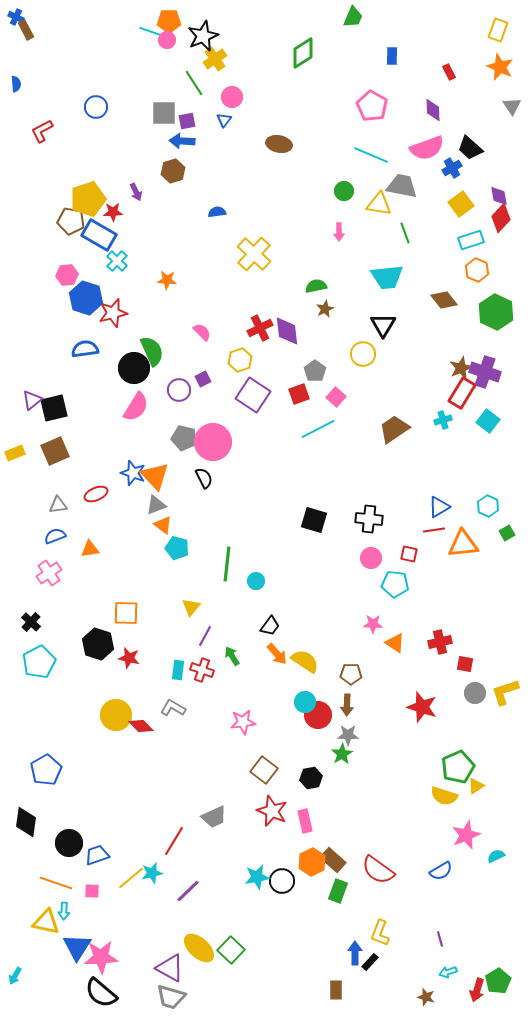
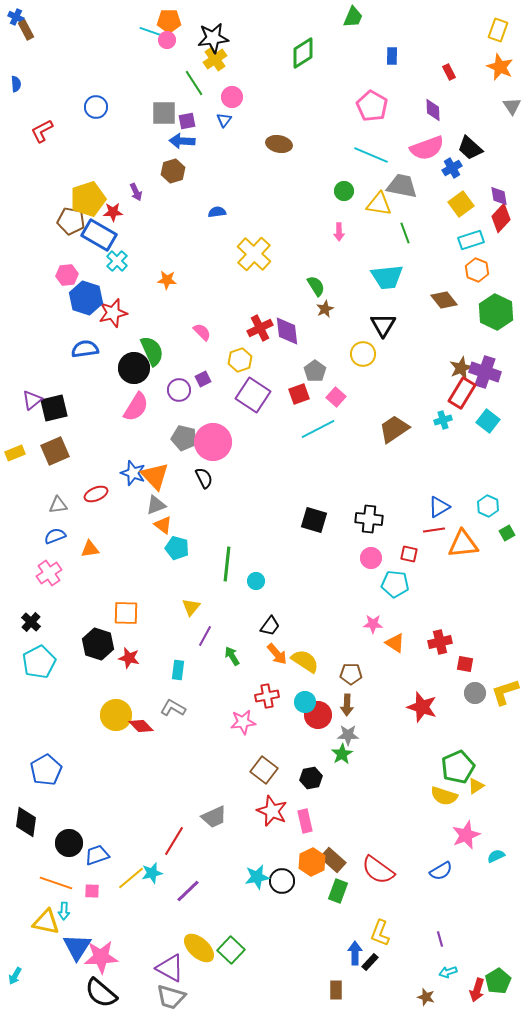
black star at (203, 36): moved 10 px right, 2 px down; rotated 16 degrees clockwise
green semicircle at (316, 286): rotated 70 degrees clockwise
red cross at (202, 670): moved 65 px right, 26 px down; rotated 30 degrees counterclockwise
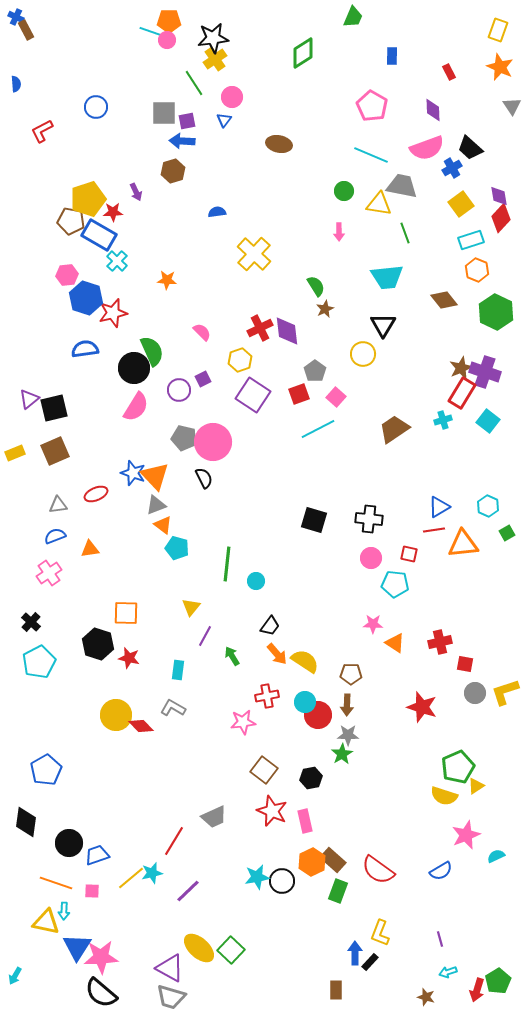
purple triangle at (32, 400): moved 3 px left, 1 px up
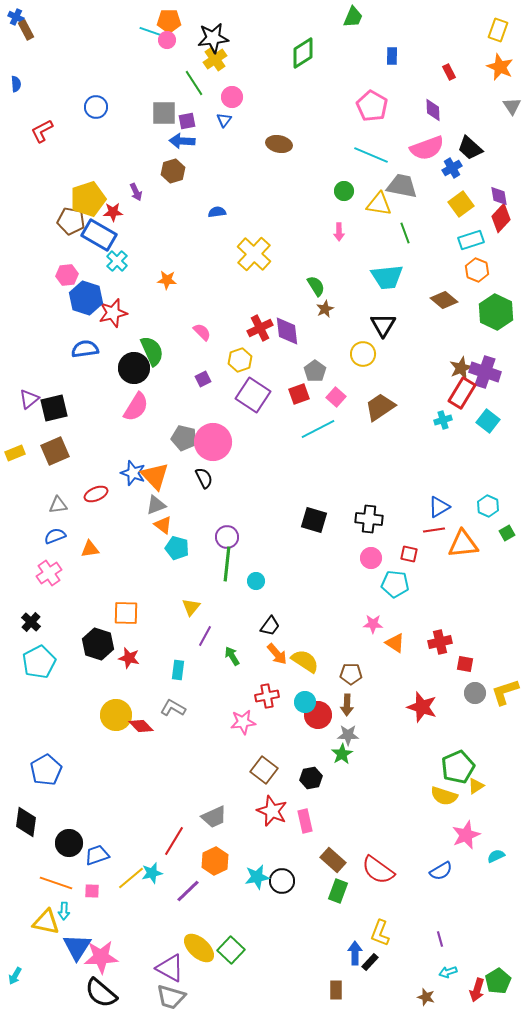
brown diamond at (444, 300): rotated 12 degrees counterclockwise
purple circle at (179, 390): moved 48 px right, 147 px down
brown trapezoid at (394, 429): moved 14 px left, 22 px up
orange hexagon at (312, 862): moved 97 px left, 1 px up
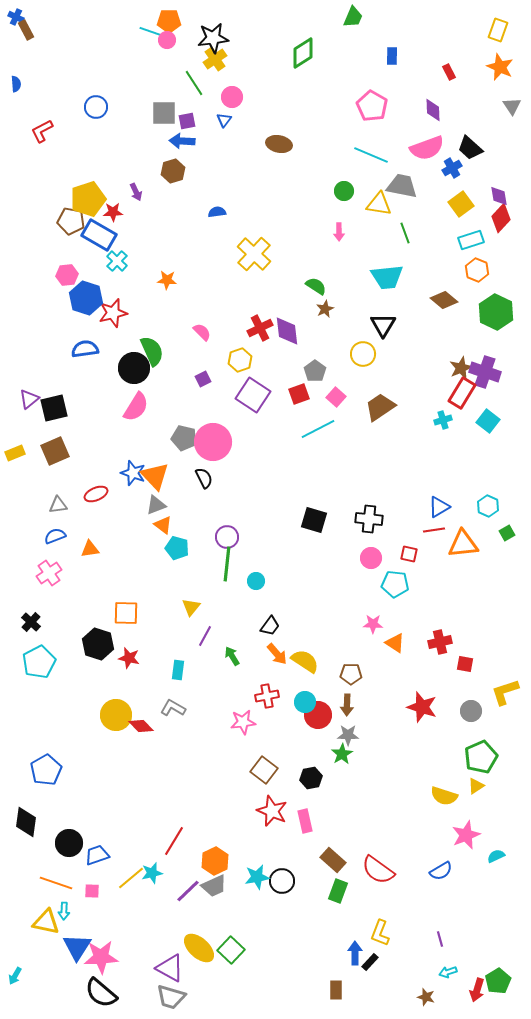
green semicircle at (316, 286): rotated 25 degrees counterclockwise
gray circle at (475, 693): moved 4 px left, 18 px down
green pentagon at (458, 767): moved 23 px right, 10 px up
gray trapezoid at (214, 817): moved 69 px down
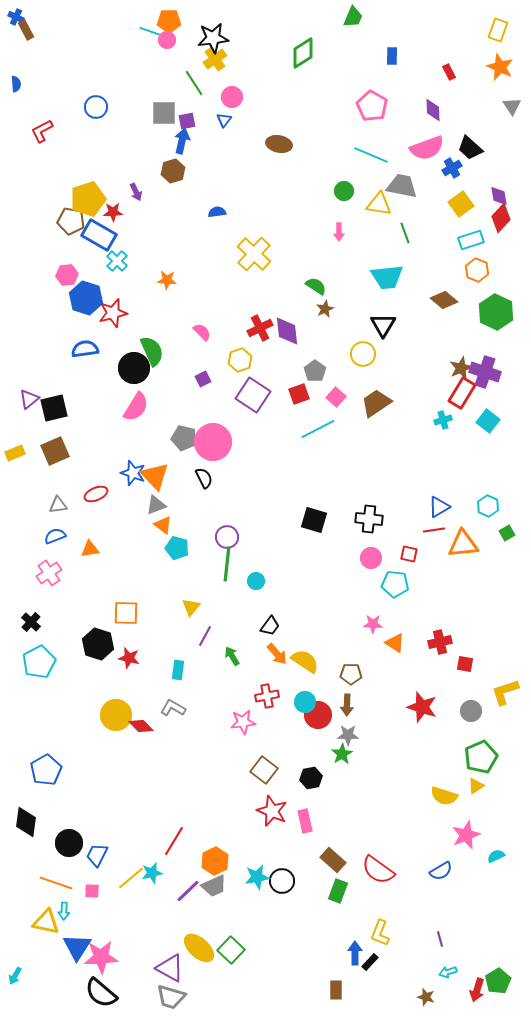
blue arrow at (182, 141): rotated 100 degrees clockwise
brown trapezoid at (380, 407): moved 4 px left, 4 px up
blue trapezoid at (97, 855): rotated 45 degrees counterclockwise
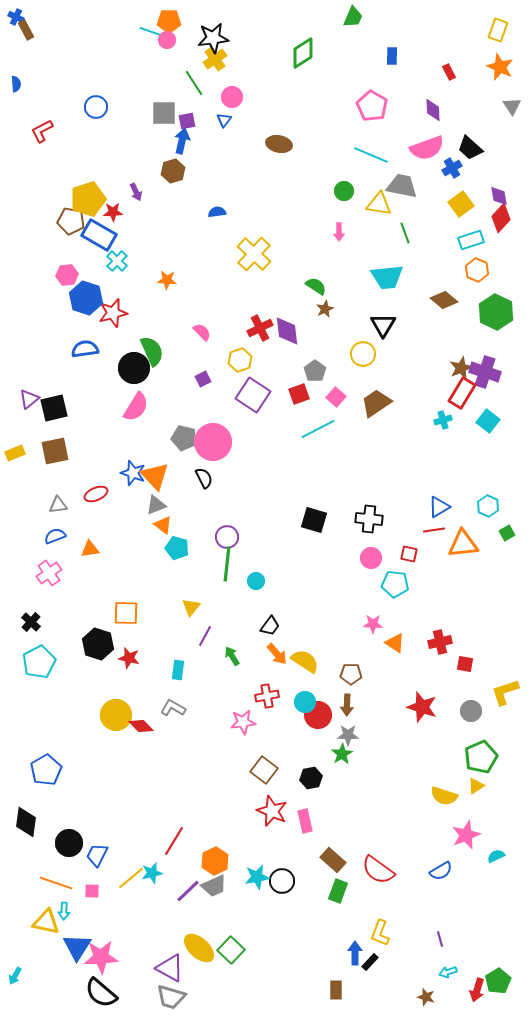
brown square at (55, 451): rotated 12 degrees clockwise
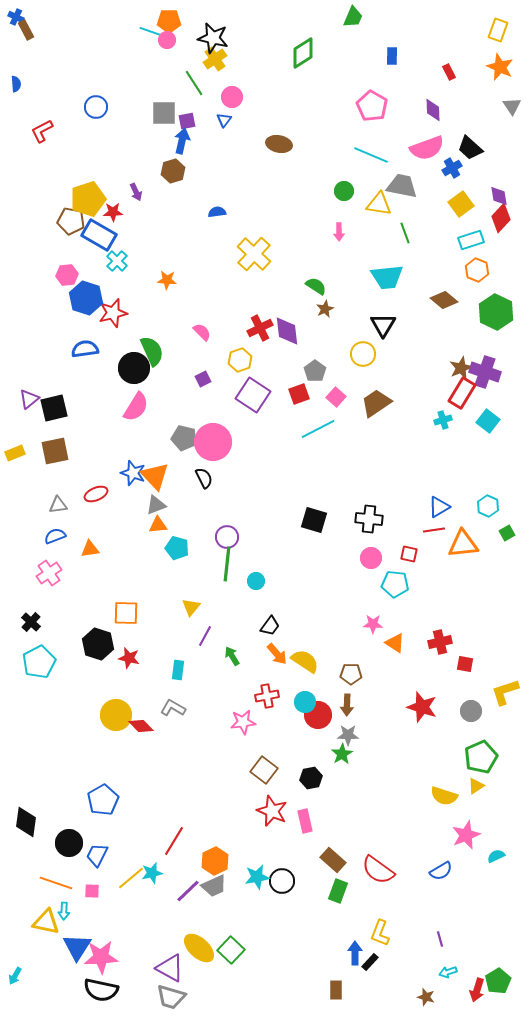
black star at (213, 38): rotated 20 degrees clockwise
orange triangle at (163, 525): moved 5 px left; rotated 42 degrees counterclockwise
blue pentagon at (46, 770): moved 57 px right, 30 px down
black semicircle at (101, 993): moved 3 px up; rotated 28 degrees counterclockwise
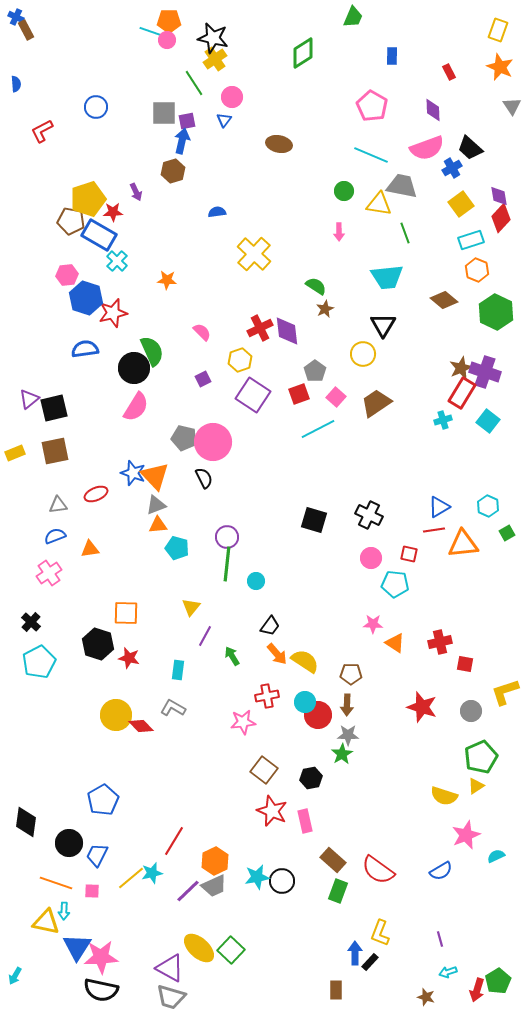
black cross at (369, 519): moved 4 px up; rotated 20 degrees clockwise
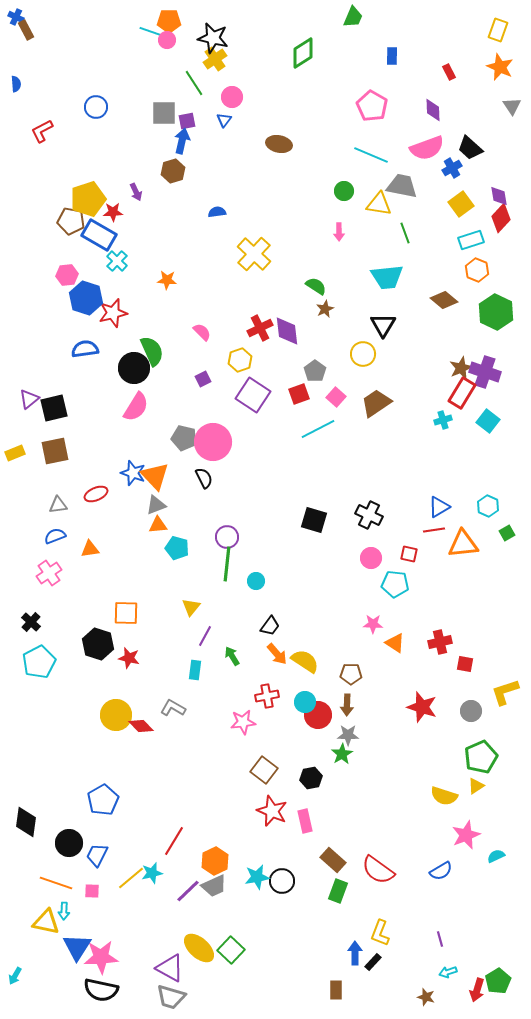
cyan rectangle at (178, 670): moved 17 px right
black rectangle at (370, 962): moved 3 px right
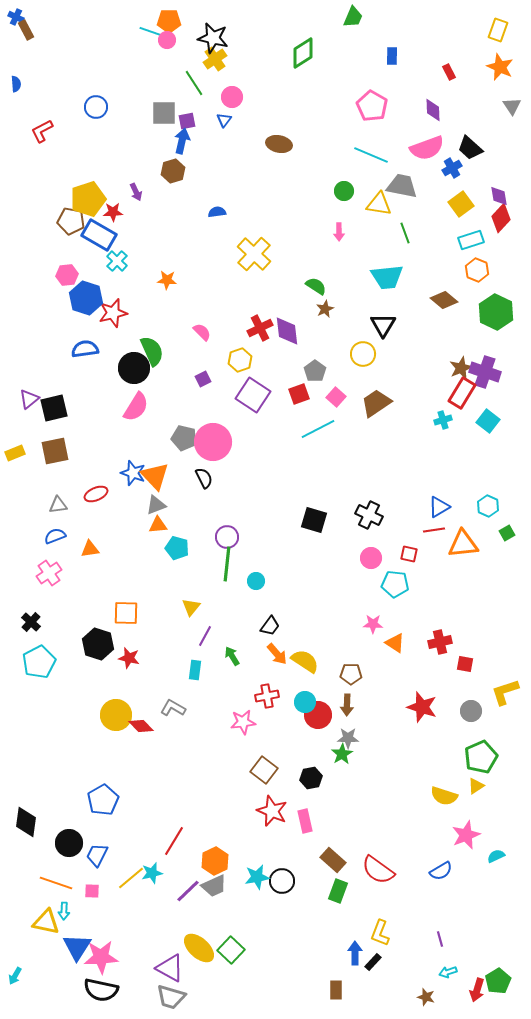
gray star at (348, 735): moved 3 px down
